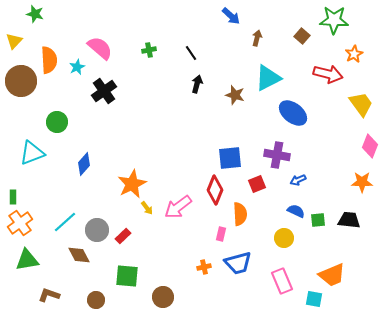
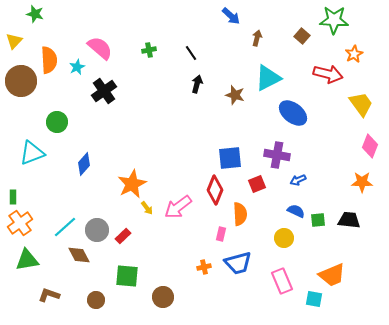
cyan line at (65, 222): moved 5 px down
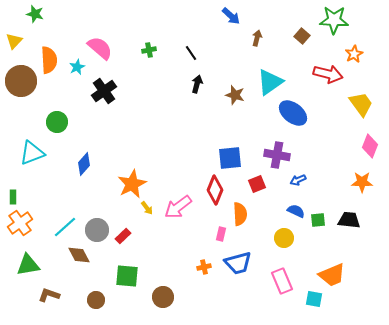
cyan triangle at (268, 78): moved 2 px right, 4 px down; rotated 8 degrees counterclockwise
green triangle at (27, 260): moved 1 px right, 5 px down
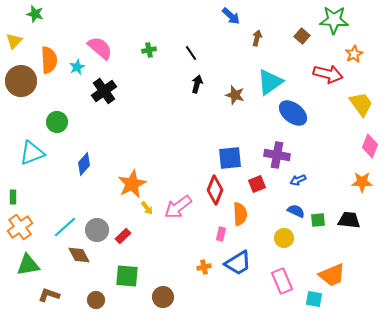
orange cross at (20, 223): moved 4 px down
blue trapezoid at (238, 263): rotated 16 degrees counterclockwise
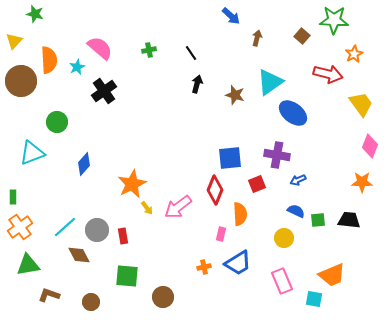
red rectangle at (123, 236): rotated 56 degrees counterclockwise
brown circle at (96, 300): moved 5 px left, 2 px down
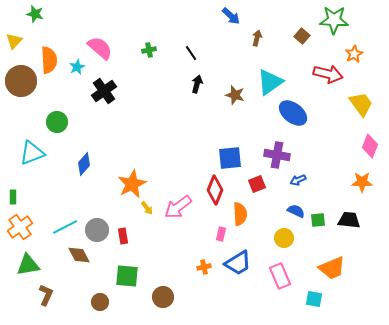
cyan line at (65, 227): rotated 15 degrees clockwise
orange trapezoid at (332, 275): moved 7 px up
pink rectangle at (282, 281): moved 2 px left, 5 px up
brown L-shape at (49, 295): moved 3 px left; rotated 95 degrees clockwise
brown circle at (91, 302): moved 9 px right
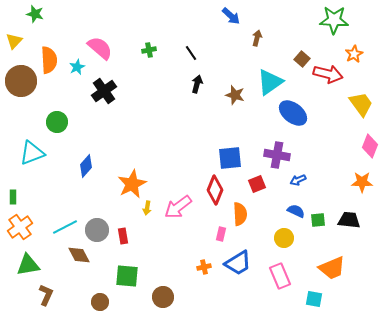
brown square at (302, 36): moved 23 px down
blue diamond at (84, 164): moved 2 px right, 2 px down
yellow arrow at (147, 208): rotated 48 degrees clockwise
